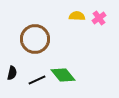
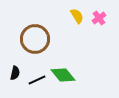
yellow semicircle: rotated 56 degrees clockwise
black semicircle: moved 3 px right
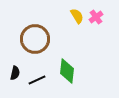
pink cross: moved 3 px left, 1 px up
green diamond: moved 4 px right, 4 px up; rotated 45 degrees clockwise
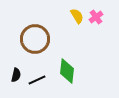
black semicircle: moved 1 px right, 2 px down
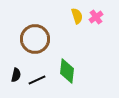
yellow semicircle: rotated 14 degrees clockwise
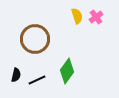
green diamond: rotated 30 degrees clockwise
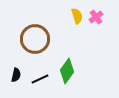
black line: moved 3 px right, 1 px up
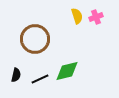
pink cross: rotated 16 degrees clockwise
green diamond: rotated 40 degrees clockwise
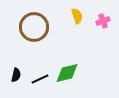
pink cross: moved 7 px right, 4 px down
brown circle: moved 1 px left, 12 px up
green diamond: moved 2 px down
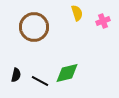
yellow semicircle: moved 3 px up
black line: moved 2 px down; rotated 54 degrees clockwise
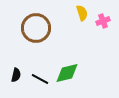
yellow semicircle: moved 5 px right
brown circle: moved 2 px right, 1 px down
black line: moved 2 px up
